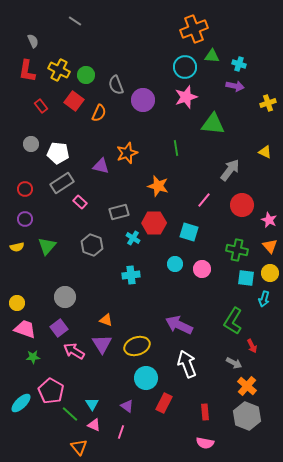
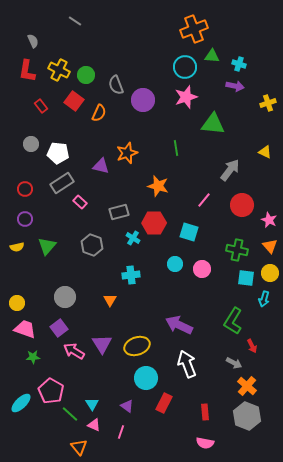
orange triangle at (106, 320): moved 4 px right, 20 px up; rotated 40 degrees clockwise
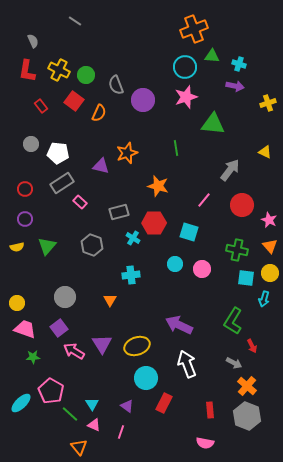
red rectangle at (205, 412): moved 5 px right, 2 px up
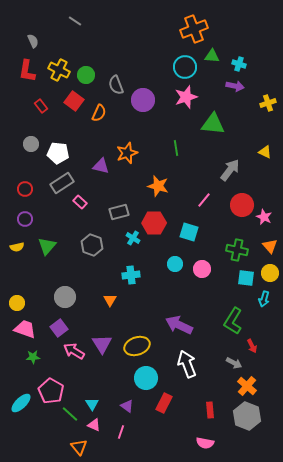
pink star at (269, 220): moved 5 px left, 3 px up
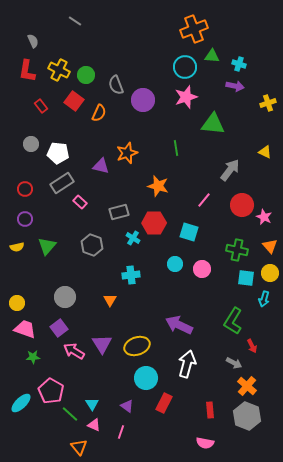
white arrow at (187, 364): rotated 36 degrees clockwise
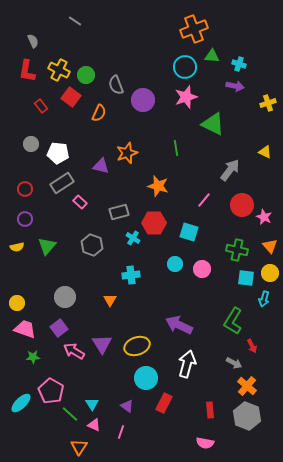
red square at (74, 101): moved 3 px left, 4 px up
green triangle at (213, 124): rotated 20 degrees clockwise
orange triangle at (79, 447): rotated 12 degrees clockwise
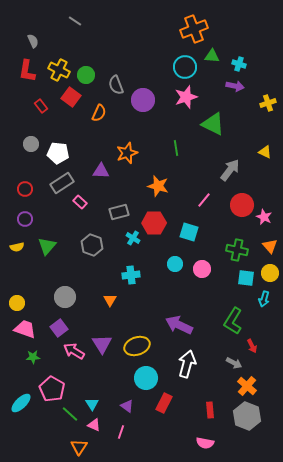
purple triangle at (101, 166): moved 5 px down; rotated 12 degrees counterclockwise
pink pentagon at (51, 391): moved 1 px right, 2 px up
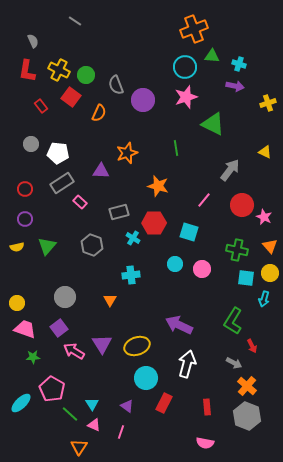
red rectangle at (210, 410): moved 3 px left, 3 px up
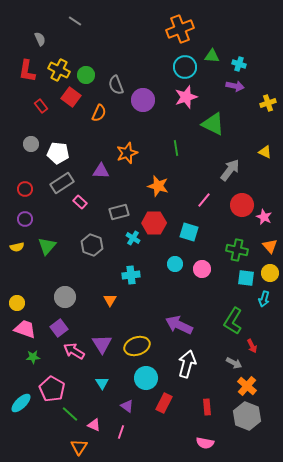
orange cross at (194, 29): moved 14 px left
gray semicircle at (33, 41): moved 7 px right, 2 px up
cyan triangle at (92, 404): moved 10 px right, 21 px up
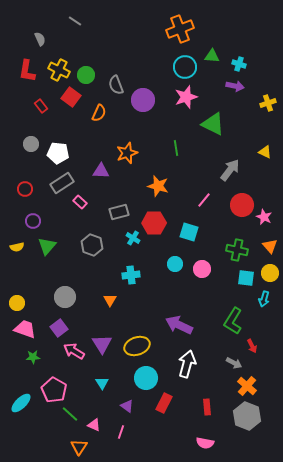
purple circle at (25, 219): moved 8 px right, 2 px down
pink pentagon at (52, 389): moved 2 px right, 1 px down
